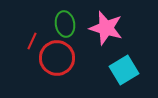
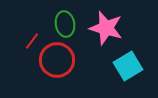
red line: rotated 12 degrees clockwise
red circle: moved 2 px down
cyan square: moved 4 px right, 4 px up
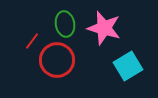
pink star: moved 2 px left
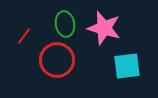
red line: moved 8 px left, 5 px up
cyan square: moved 1 px left; rotated 24 degrees clockwise
